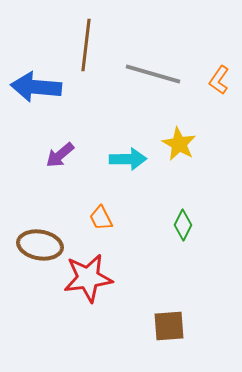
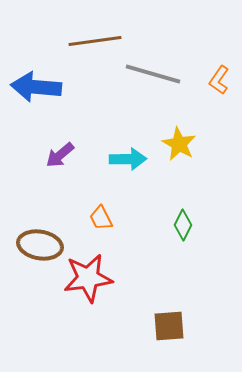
brown line: moved 9 px right, 4 px up; rotated 75 degrees clockwise
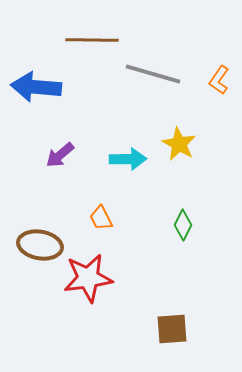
brown line: moved 3 px left, 1 px up; rotated 9 degrees clockwise
brown square: moved 3 px right, 3 px down
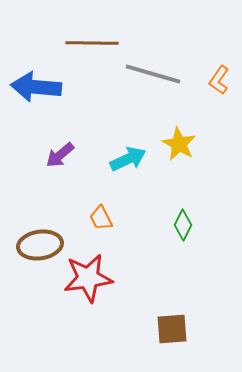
brown line: moved 3 px down
cyan arrow: rotated 24 degrees counterclockwise
brown ellipse: rotated 18 degrees counterclockwise
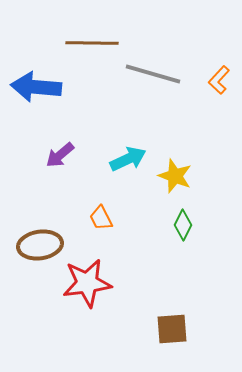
orange L-shape: rotated 8 degrees clockwise
yellow star: moved 4 px left, 32 px down; rotated 8 degrees counterclockwise
red star: moved 1 px left, 5 px down
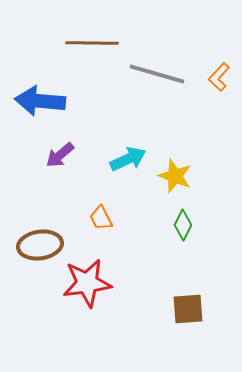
gray line: moved 4 px right
orange L-shape: moved 3 px up
blue arrow: moved 4 px right, 14 px down
brown square: moved 16 px right, 20 px up
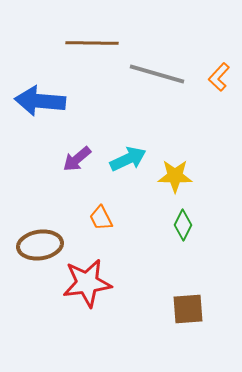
purple arrow: moved 17 px right, 4 px down
yellow star: rotated 20 degrees counterclockwise
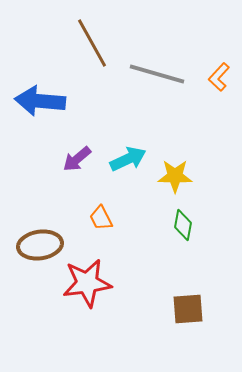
brown line: rotated 60 degrees clockwise
green diamond: rotated 16 degrees counterclockwise
